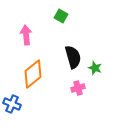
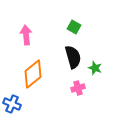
green square: moved 13 px right, 11 px down
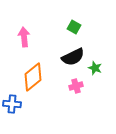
pink arrow: moved 2 px left, 2 px down
black semicircle: rotated 80 degrees clockwise
orange diamond: moved 3 px down
pink cross: moved 2 px left, 2 px up
blue cross: rotated 18 degrees counterclockwise
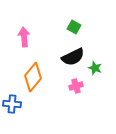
orange diamond: rotated 12 degrees counterclockwise
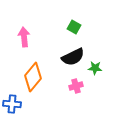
green star: rotated 16 degrees counterclockwise
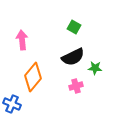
pink arrow: moved 2 px left, 3 px down
blue cross: rotated 18 degrees clockwise
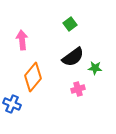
green square: moved 4 px left, 3 px up; rotated 24 degrees clockwise
black semicircle: rotated 10 degrees counterclockwise
pink cross: moved 2 px right, 3 px down
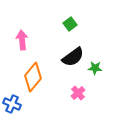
pink cross: moved 4 px down; rotated 24 degrees counterclockwise
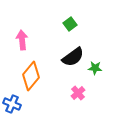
orange diamond: moved 2 px left, 1 px up
